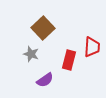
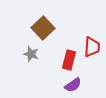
purple semicircle: moved 28 px right, 5 px down
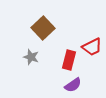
red trapezoid: rotated 60 degrees clockwise
gray star: moved 3 px down
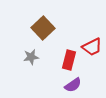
gray star: rotated 28 degrees counterclockwise
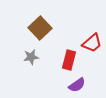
brown square: moved 3 px left
red trapezoid: moved 4 px up; rotated 15 degrees counterclockwise
purple semicircle: moved 4 px right
